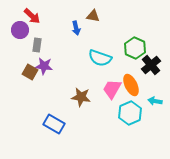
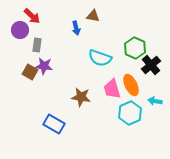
pink trapezoid: rotated 45 degrees counterclockwise
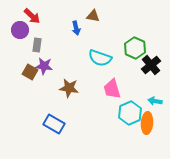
orange ellipse: moved 16 px right, 38 px down; rotated 30 degrees clockwise
brown star: moved 12 px left, 9 px up
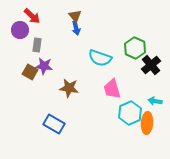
brown triangle: moved 18 px left; rotated 40 degrees clockwise
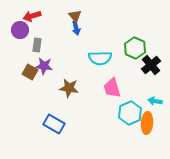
red arrow: rotated 120 degrees clockwise
cyan semicircle: rotated 20 degrees counterclockwise
pink trapezoid: moved 1 px up
